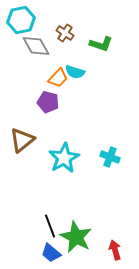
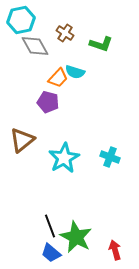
gray diamond: moved 1 px left
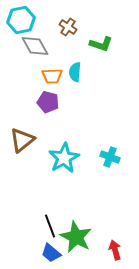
brown cross: moved 3 px right, 6 px up
cyan semicircle: rotated 78 degrees clockwise
orange trapezoid: moved 6 px left, 2 px up; rotated 45 degrees clockwise
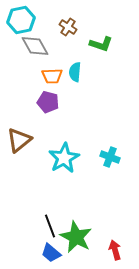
brown triangle: moved 3 px left
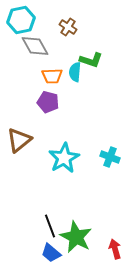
green L-shape: moved 10 px left, 16 px down
red arrow: moved 1 px up
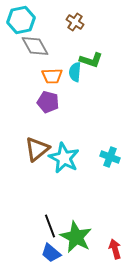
brown cross: moved 7 px right, 5 px up
brown triangle: moved 18 px right, 9 px down
cyan star: rotated 16 degrees counterclockwise
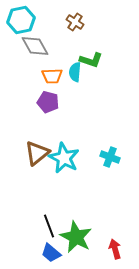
brown triangle: moved 4 px down
black line: moved 1 px left
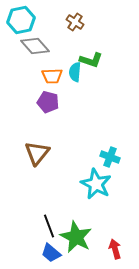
gray diamond: rotated 12 degrees counterclockwise
brown triangle: rotated 12 degrees counterclockwise
cyan star: moved 32 px right, 26 px down
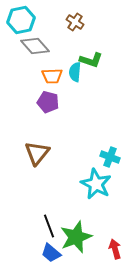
green star: rotated 24 degrees clockwise
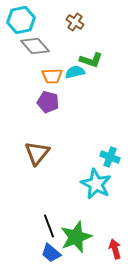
cyan semicircle: rotated 72 degrees clockwise
